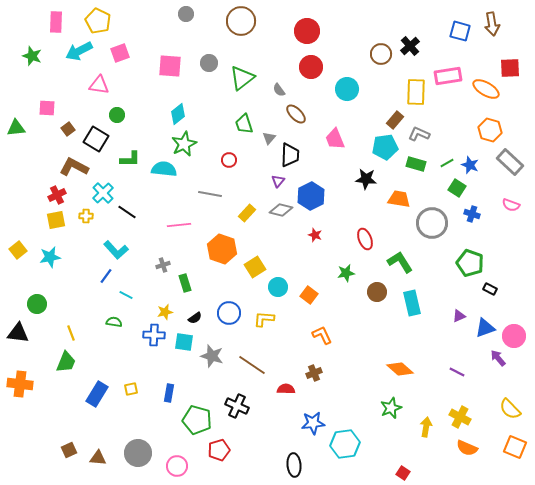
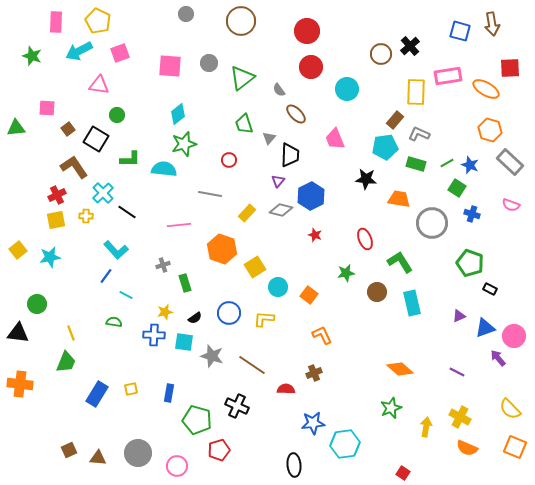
green star at (184, 144): rotated 10 degrees clockwise
brown L-shape at (74, 167): rotated 28 degrees clockwise
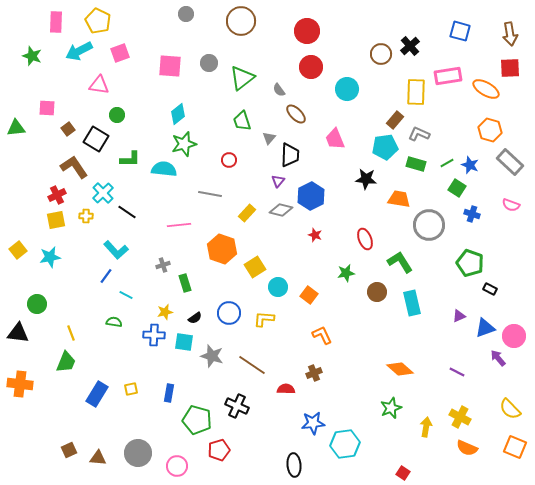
brown arrow at (492, 24): moved 18 px right, 10 px down
green trapezoid at (244, 124): moved 2 px left, 3 px up
gray circle at (432, 223): moved 3 px left, 2 px down
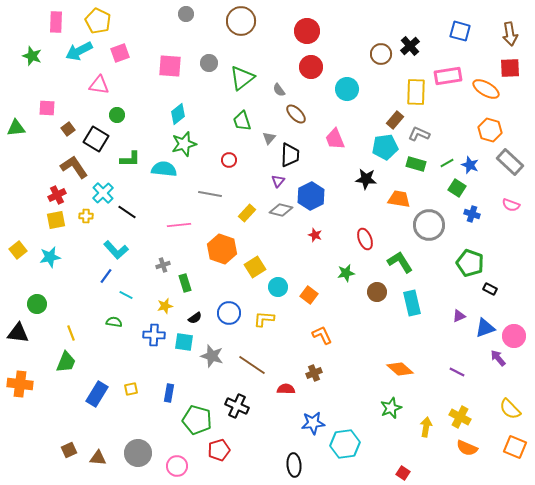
yellow star at (165, 312): moved 6 px up
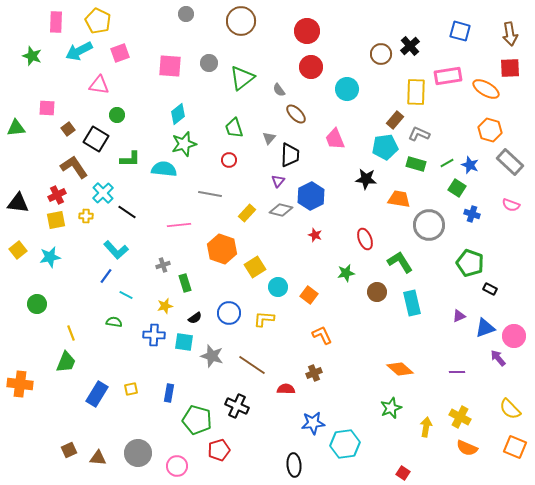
green trapezoid at (242, 121): moved 8 px left, 7 px down
black triangle at (18, 333): moved 130 px up
purple line at (457, 372): rotated 28 degrees counterclockwise
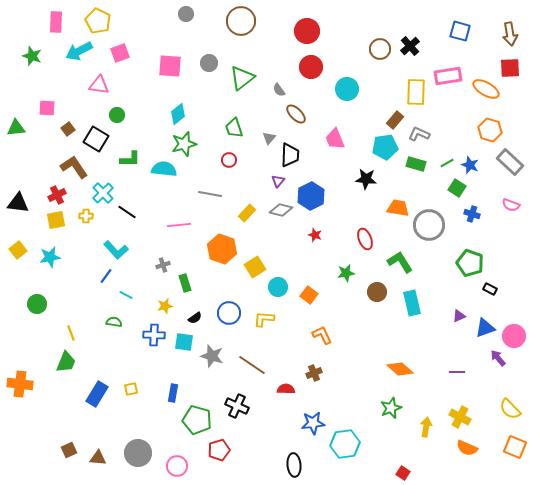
brown circle at (381, 54): moved 1 px left, 5 px up
orange trapezoid at (399, 199): moved 1 px left, 9 px down
blue rectangle at (169, 393): moved 4 px right
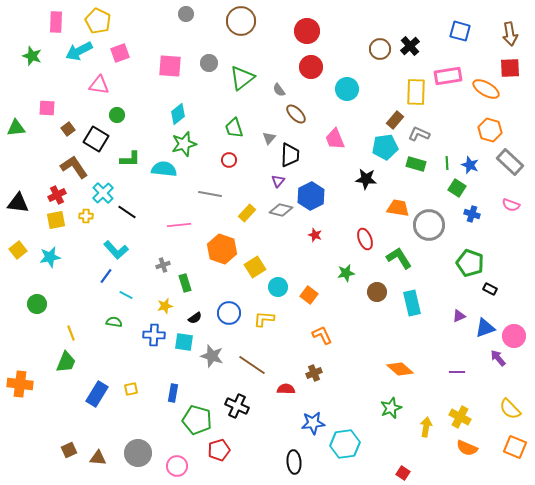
green line at (447, 163): rotated 64 degrees counterclockwise
green L-shape at (400, 262): moved 1 px left, 4 px up
black ellipse at (294, 465): moved 3 px up
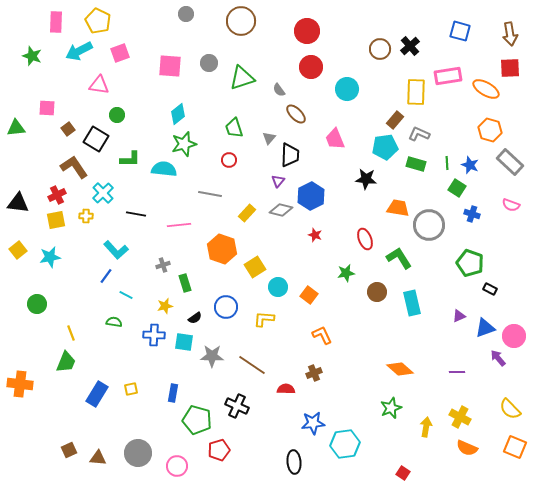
green triangle at (242, 78): rotated 20 degrees clockwise
black line at (127, 212): moved 9 px right, 2 px down; rotated 24 degrees counterclockwise
blue circle at (229, 313): moved 3 px left, 6 px up
gray star at (212, 356): rotated 15 degrees counterclockwise
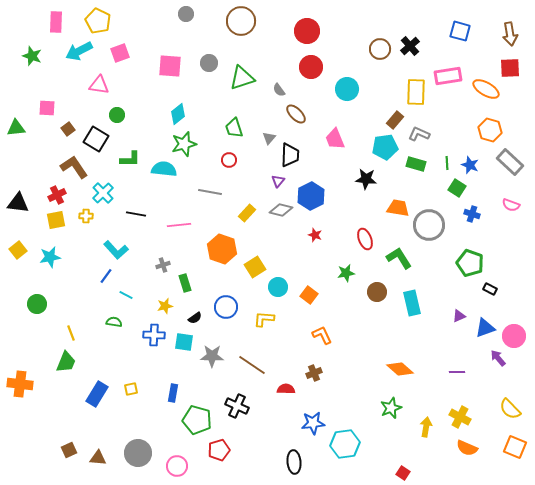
gray line at (210, 194): moved 2 px up
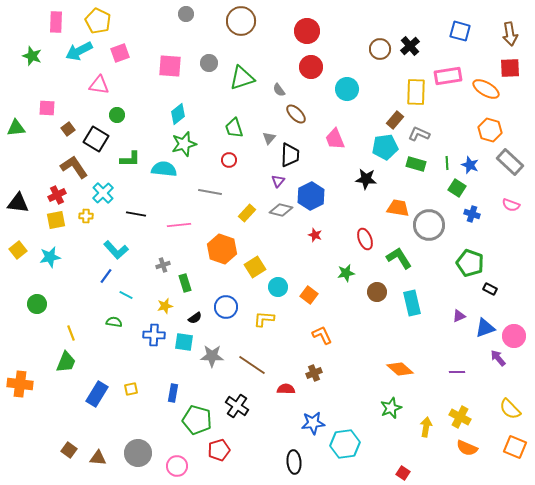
black cross at (237, 406): rotated 10 degrees clockwise
brown square at (69, 450): rotated 28 degrees counterclockwise
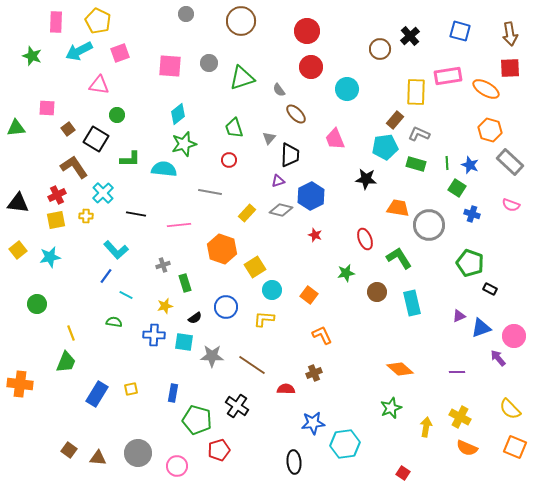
black cross at (410, 46): moved 10 px up
purple triangle at (278, 181): rotated 32 degrees clockwise
cyan circle at (278, 287): moved 6 px left, 3 px down
blue triangle at (485, 328): moved 4 px left
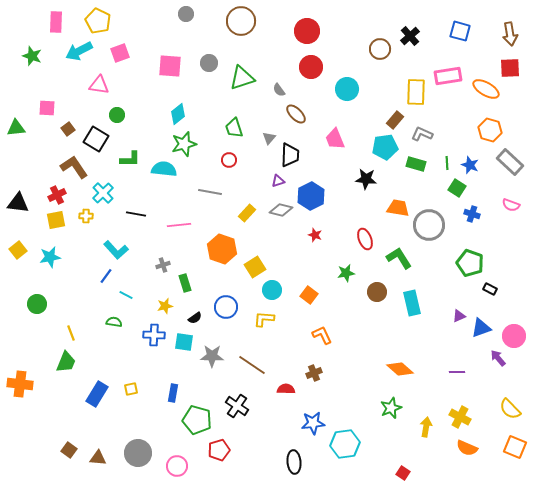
gray L-shape at (419, 134): moved 3 px right
